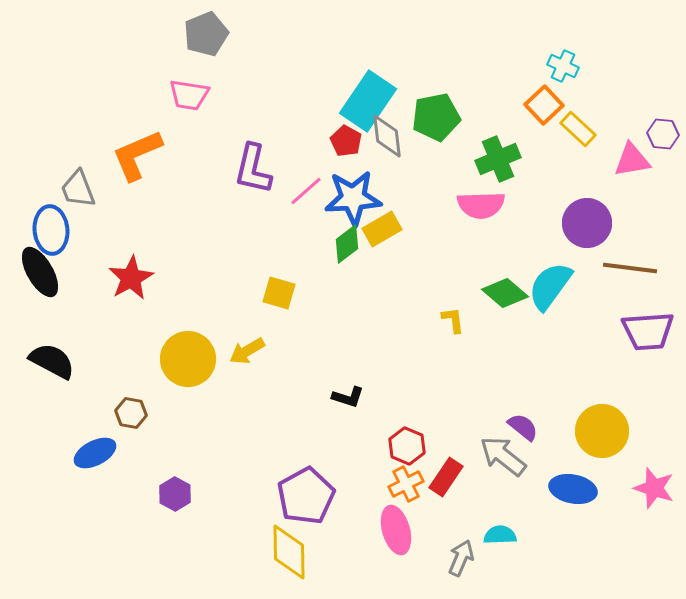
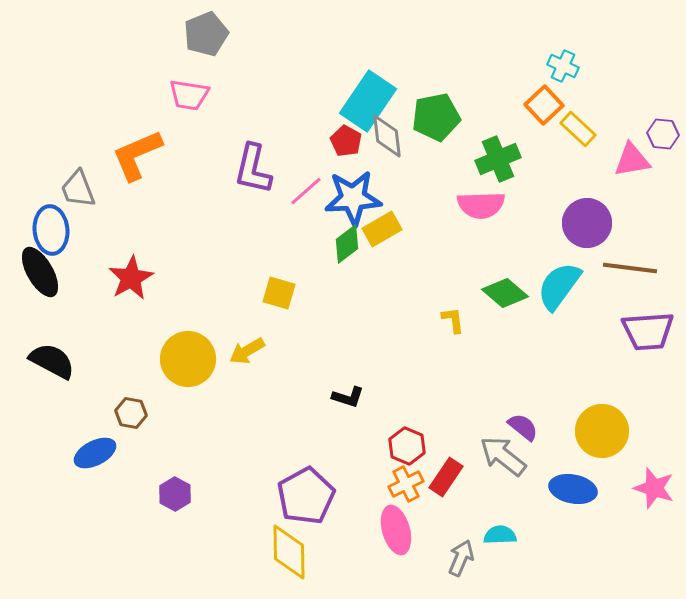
cyan semicircle at (550, 286): moved 9 px right
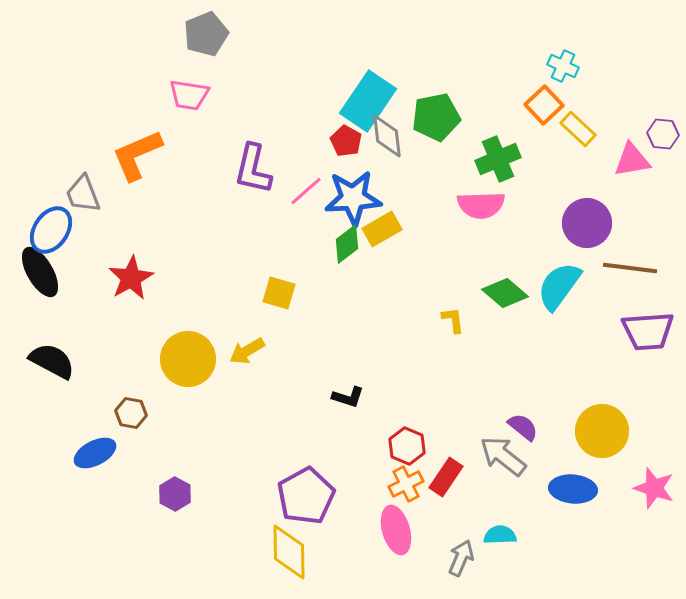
gray trapezoid at (78, 189): moved 5 px right, 5 px down
blue ellipse at (51, 230): rotated 39 degrees clockwise
blue ellipse at (573, 489): rotated 6 degrees counterclockwise
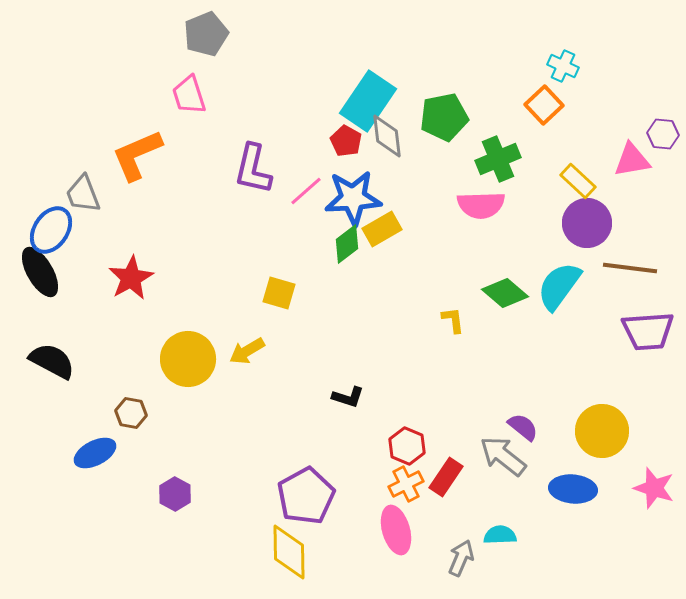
pink trapezoid at (189, 95): rotated 63 degrees clockwise
green pentagon at (436, 117): moved 8 px right
yellow rectangle at (578, 129): moved 52 px down
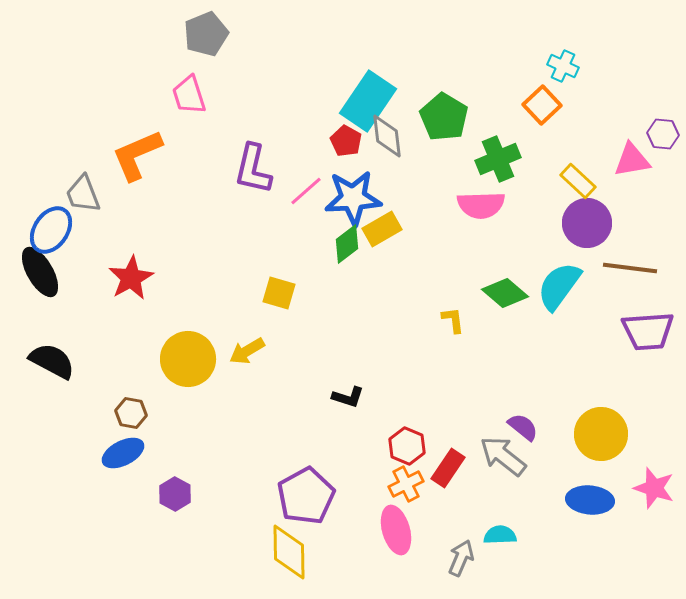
orange square at (544, 105): moved 2 px left
green pentagon at (444, 117): rotated 30 degrees counterclockwise
yellow circle at (602, 431): moved 1 px left, 3 px down
blue ellipse at (95, 453): moved 28 px right
red rectangle at (446, 477): moved 2 px right, 9 px up
blue ellipse at (573, 489): moved 17 px right, 11 px down
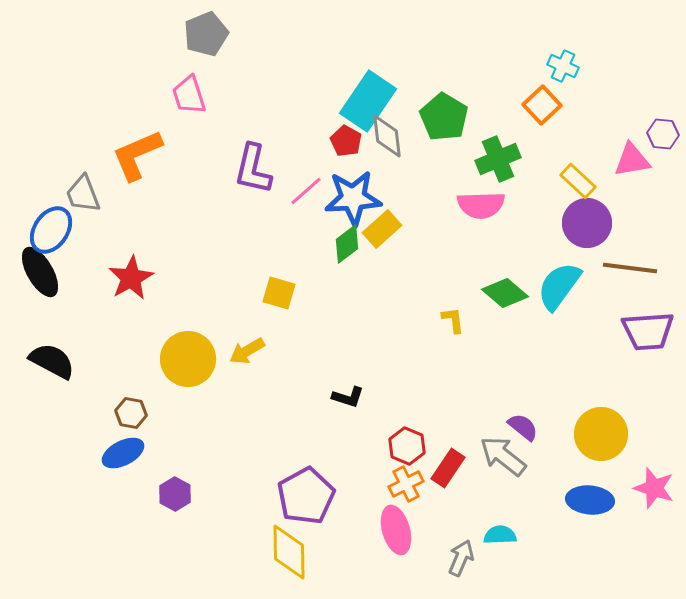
yellow rectangle at (382, 229): rotated 12 degrees counterclockwise
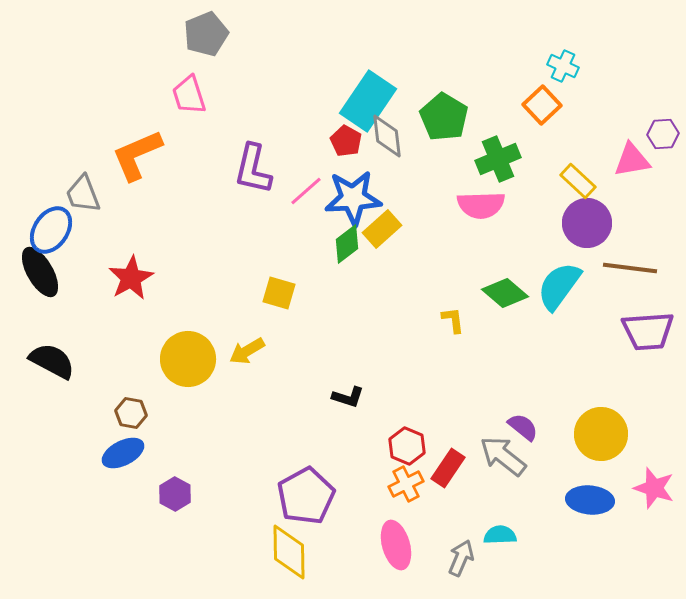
purple hexagon at (663, 134): rotated 8 degrees counterclockwise
pink ellipse at (396, 530): moved 15 px down
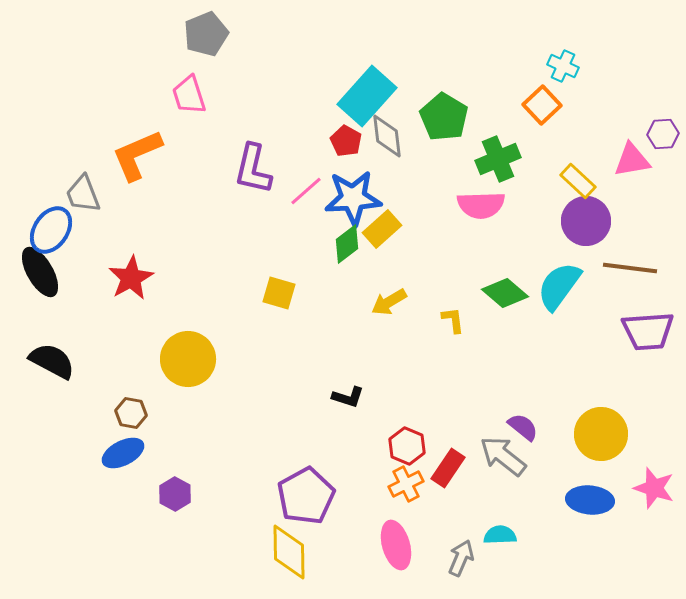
cyan rectangle at (368, 101): moved 1 px left, 5 px up; rotated 8 degrees clockwise
purple circle at (587, 223): moved 1 px left, 2 px up
yellow arrow at (247, 351): moved 142 px right, 49 px up
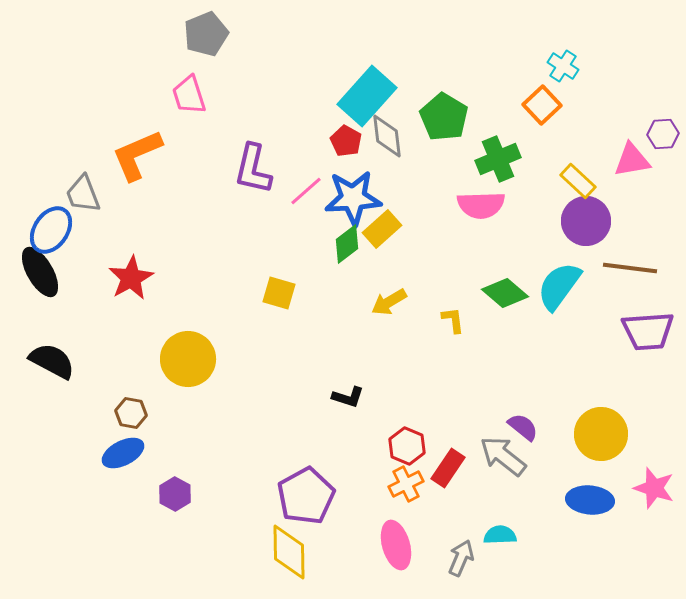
cyan cross at (563, 66): rotated 8 degrees clockwise
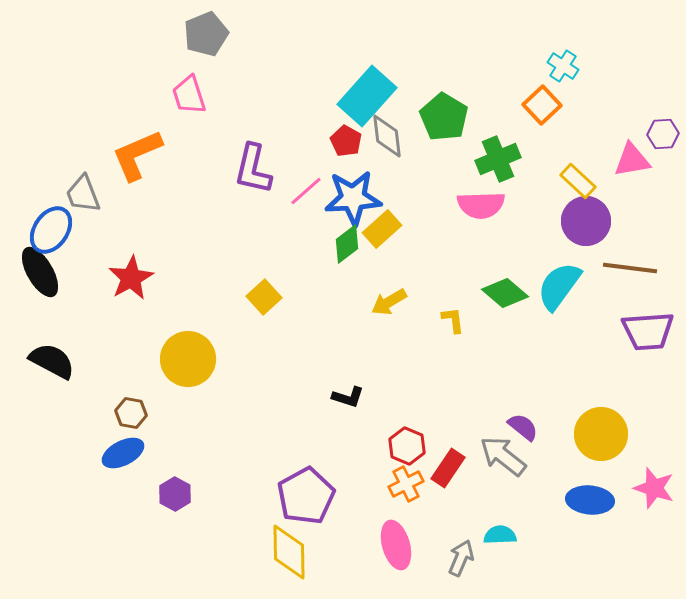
yellow square at (279, 293): moved 15 px left, 4 px down; rotated 32 degrees clockwise
